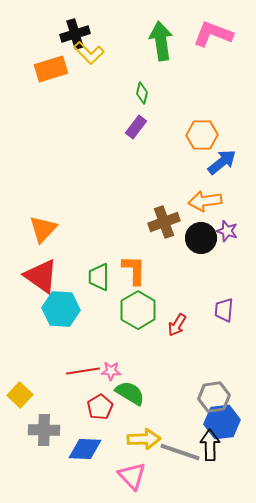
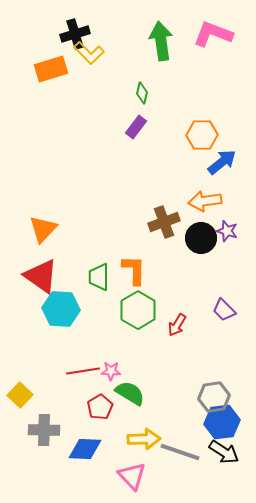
purple trapezoid: rotated 50 degrees counterclockwise
black arrow: moved 14 px right, 7 px down; rotated 124 degrees clockwise
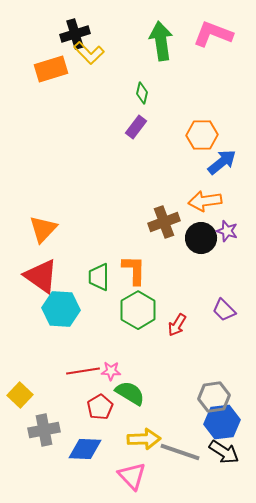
gray cross: rotated 12 degrees counterclockwise
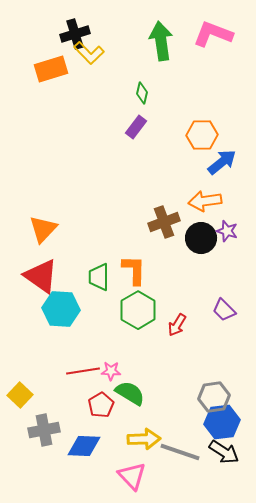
red pentagon: moved 1 px right, 2 px up
blue diamond: moved 1 px left, 3 px up
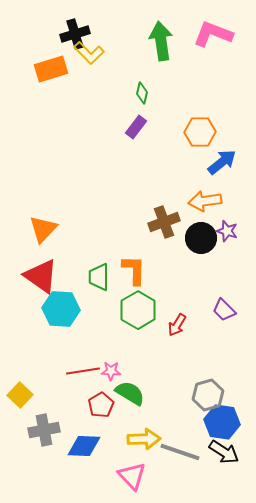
orange hexagon: moved 2 px left, 3 px up
gray hexagon: moved 6 px left, 2 px up; rotated 8 degrees counterclockwise
blue hexagon: rotated 16 degrees clockwise
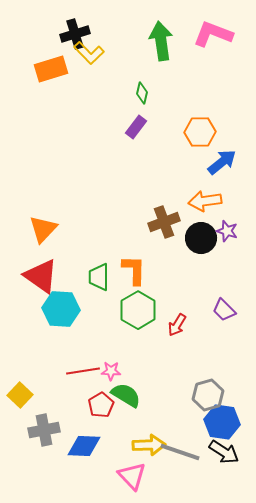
green semicircle: moved 4 px left, 2 px down
yellow arrow: moved 5 px right, 6 px down
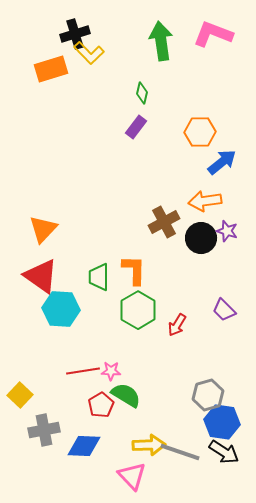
brown cross: rotated 8 degrees counterclockwise
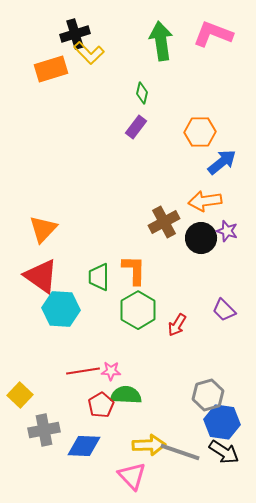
green semicircle: rotated 28 degrees counterclockwise
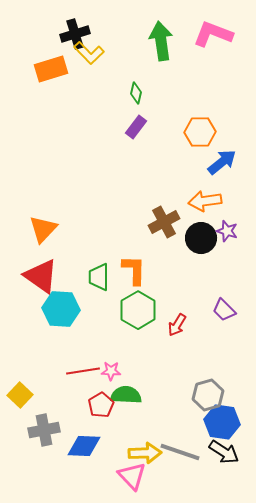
green diamond: moved 6 px left
yellow arrow: moved 4 px left, 8 px down
